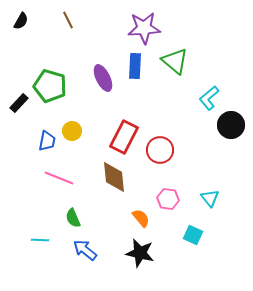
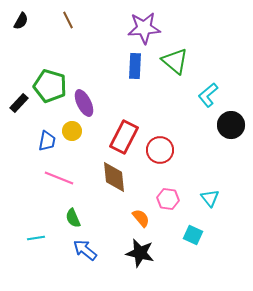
purple ellipse: moved 19 px left, 25 px down
cyan L-shape: moved 1 px left, 3 px up
cyan line: moved 4 px left, 2 px up; rotated 12 degrees counterclockwise
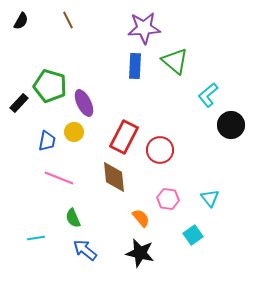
yellow circle: moved 2 px right, 1 px down
cyan square: rotated 30 degrees clockwise
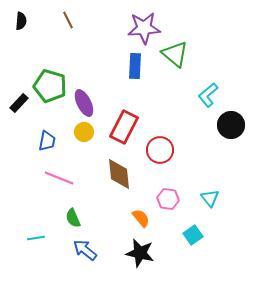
black semicircle: rotated 24 degrees counterclockwise
green triangle: moved 7 px up
yellow circle: moved 10 px right
red rectangle: moved 10 px up
brown diamond: moved 5 px right, 3 px up
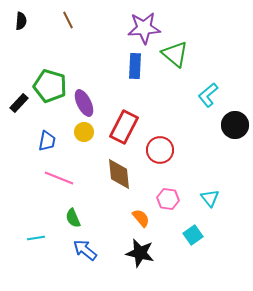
black circle: moved 4 px right
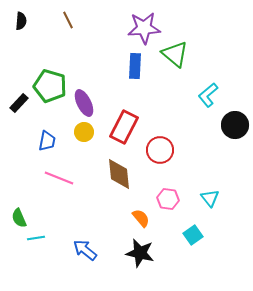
green semicircle: moved 54 px left
